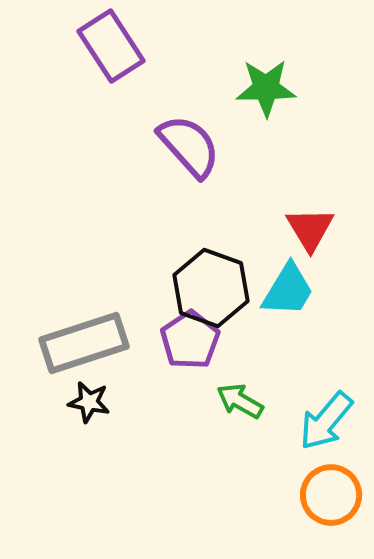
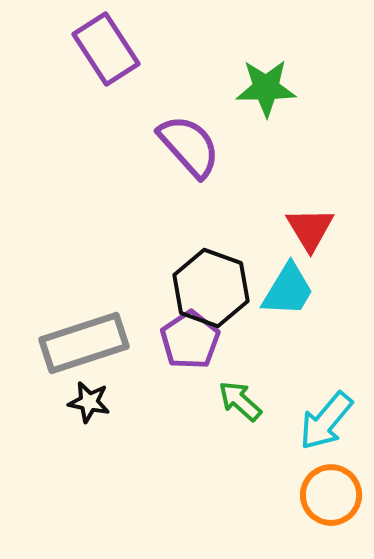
purple rectangle: moved 5 px left, 3 px down
green arrow: rotated 12 degrees clockwise
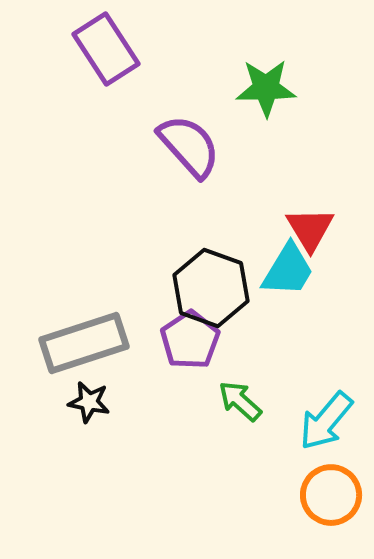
cyan trapezoid: moved 20 px up
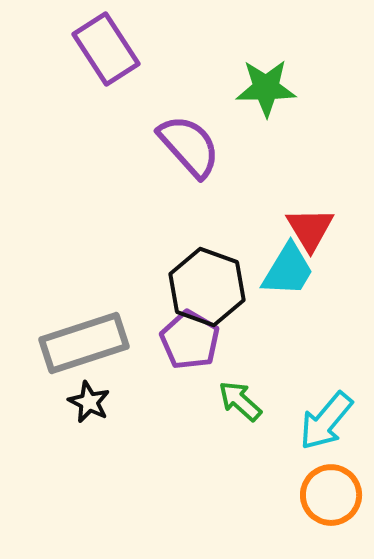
black hexagon: moved 4 px left, 1 px up
purple pentagon: rotated 8 degrees counterclockwise
black star: rotated 15 degrees clockwise
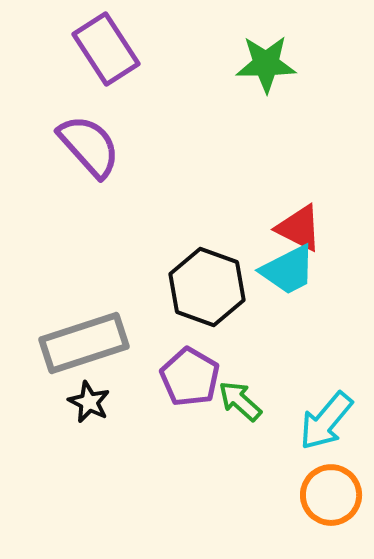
green star: moved 24 px up
purple semicircle: moved 100 px left
red triangle: moved 11 px left, 1 px up; rotated 32 degrees counterclockwise
cyan trapezoid: rotated 32 degrees clockwise
purple pentagon: moved 37 px down
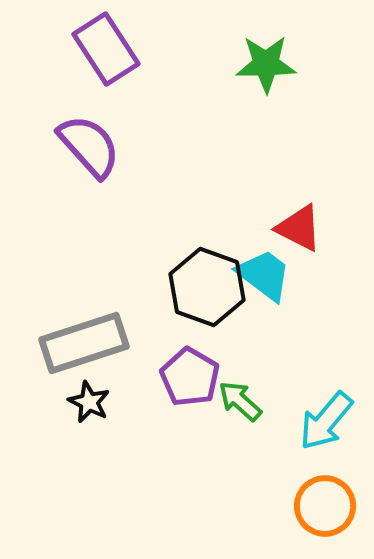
cyan trapezoid: moved 24 px left, 5 px down; rotated 116 degrees counterclockwise
orange circle: moved 6 px left, 11 px down
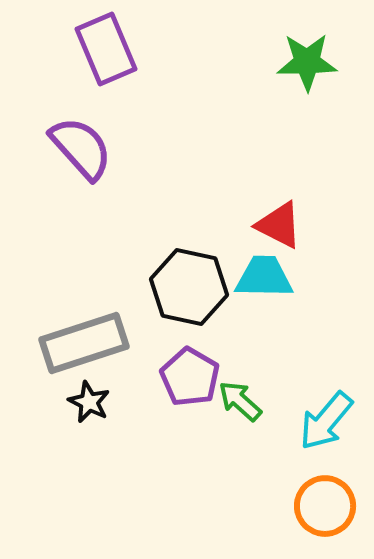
purple rectangle: rotated 10 degrees clockwise
green star: moved 41 px right, 2 px up
purple semicircle: moved 8 px left, 2 px down
red triangle: moved 20 px left, 3 px up
cyan trapezoid: moved 2 px down; rotated 36 degrees counterclockwise
black hexagon: moved 18 px left; rotated 8 degrees counterclockwise
